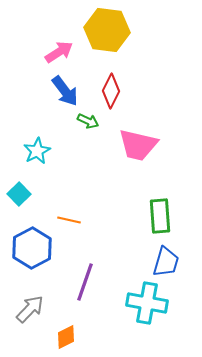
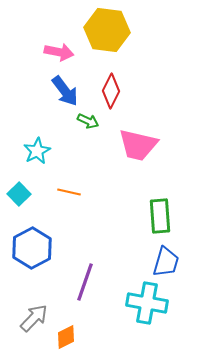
pink arrow: rotated 44 degrees clockwise
orange line: moved 28 px up
gray arrow: moved 4 px right, 9 px down
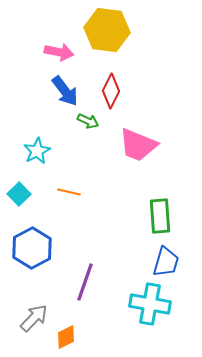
pink trapezoid: rotated 9 degrees clockwise
cyan cross: moved 3 px right, 1 px down
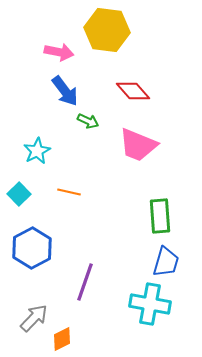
red diamond: moved 22 px right; rotated 68 degrees counterclockwise
orange diamond: moved 4 px left, 2 px down
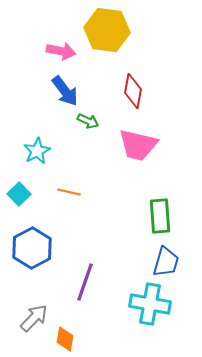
pink arrow: moved 2 px right, 1 px up
red diamond: rotated 52 degrees clockwise
pink trapezoid: rotated 9 degrees counterclockwise
orange diamond: moved 3 px right; rotated 55 degrees counterclockwise
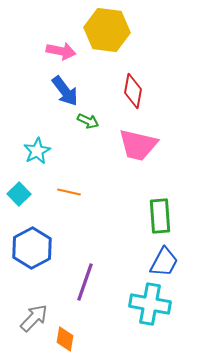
blue trapezoid: moved 2 px left; rotated 12 degrees clockwise
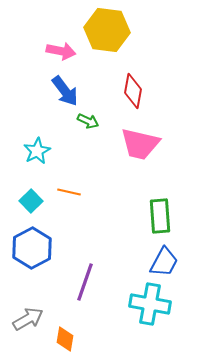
pink trapezoid: moved 2 px right, 1 px up
cyan square: moved 12 px right, 7 px down
gray arrow: moved 6 px left, 1 px down; rotated 16 degrees clockwise
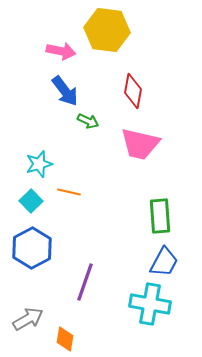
cyan star: moved 2 px right, 13 px down; rotated 12 degrees clockwise
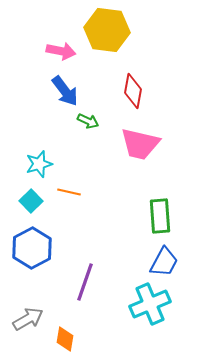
cyan cross: rotated 33 degrees counterclockwise
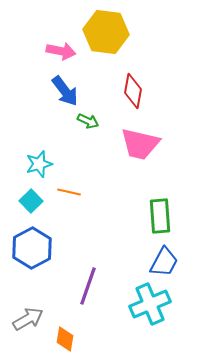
yellow hexagon: moved 1 px left, 2 px down
purple line: moved 3 px right, 4 px down
